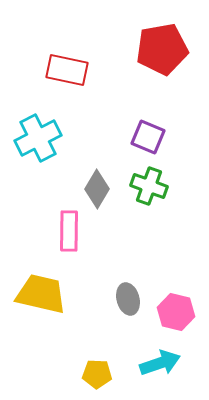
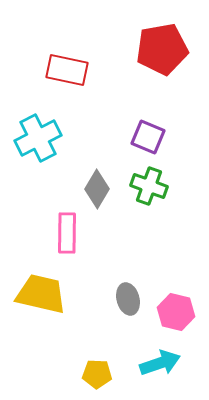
pink rectangle: moved 2 px left, 2 px down
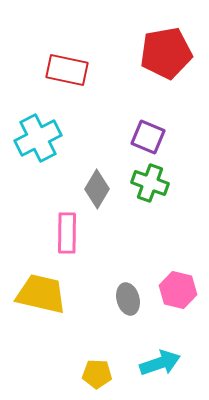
red pentagon: moved 4 px right, 4 px down
green cross: moved 1 px right, 3 px up
pink hexagon: moved 2 px right, 22 px up
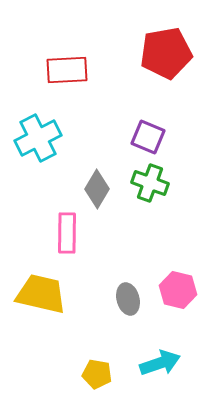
red rectangle: rotated 15 degrees counterclockwise
yellow pentagon: rotated 8 degrees clockwise
